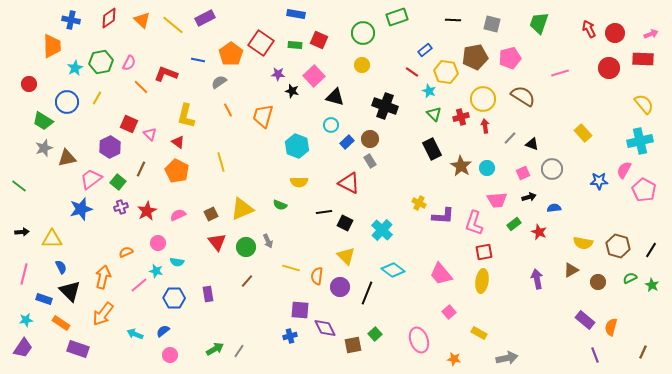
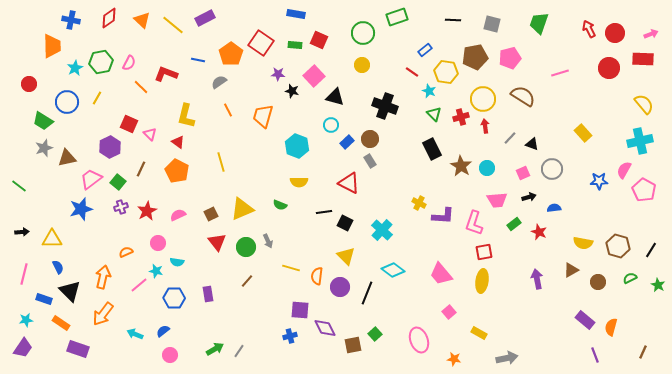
blue semicircle at (61, 267): moved 3 px left
green star at (652, 285): moved 6 px right
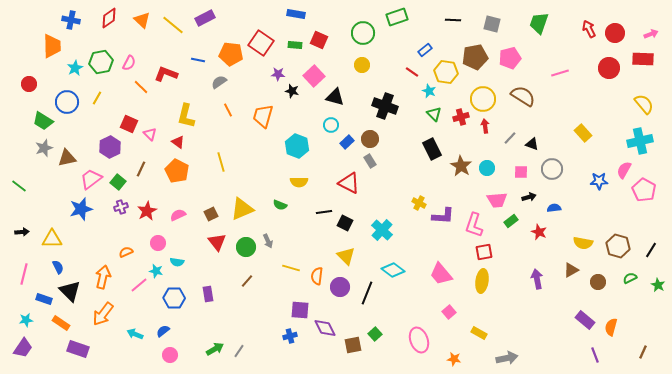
orange pentagon at (231, 54): rotated 30 degrees counterclockwise
pink square at (523, 173): moved 2 px left, 1 px up; rotated 24 degrees clockwise
pink L-shape at (474, 223): moved 2 px down
green rectangle at (514, 224): moved 3 px left, 3 px up
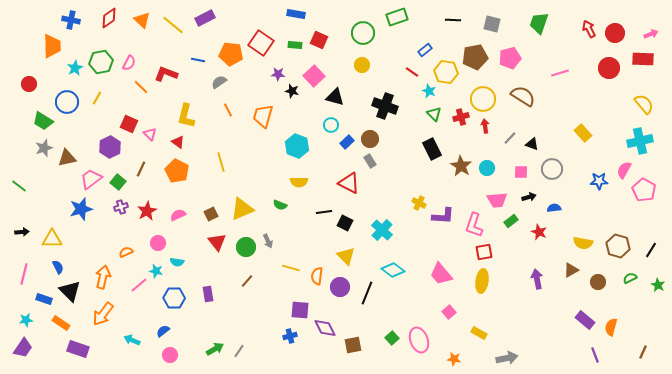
cyan arrow at (135, 334): moved 3 px left, 6 px down
green square at (375, 334): moved 17 px right, 4 px down
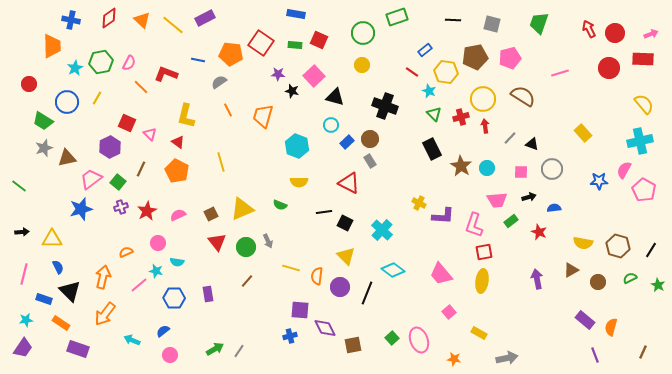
red square at (129, 124): moved 2 px left, 1 px up
orange arrow at (103, 314): moved 2 px right
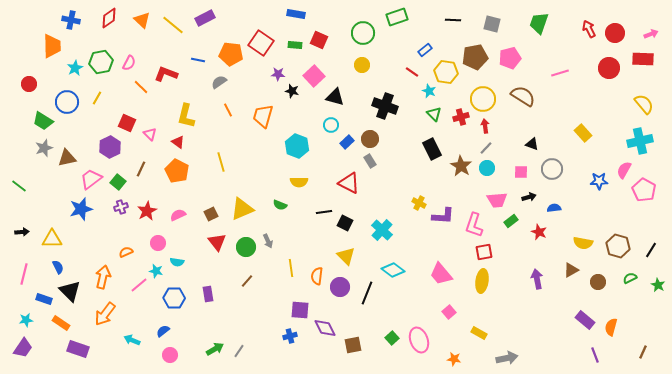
gray line at (510, 138): moved 24 px left, 10 px down
yellow line at (291, 268): rotated 66 degrees clockwise
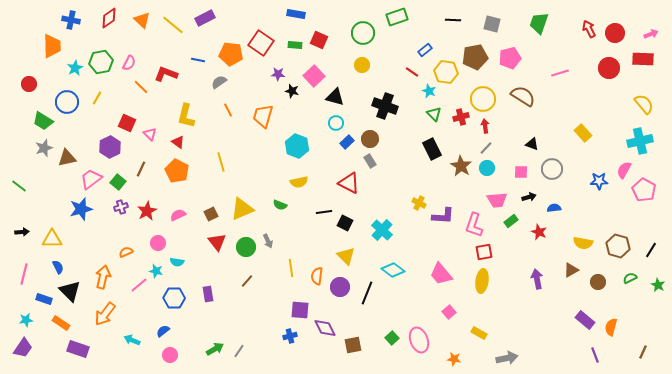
cyan circle at (331, 125): moved 5 px right, 2 px up
yellow semicircle at (299, 182): rotated 12 degrees counterclockwise
